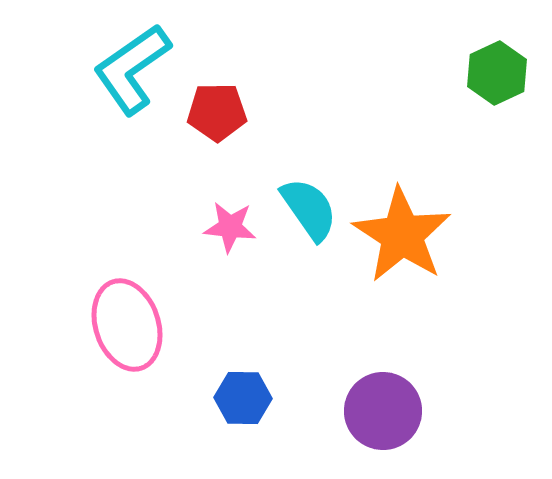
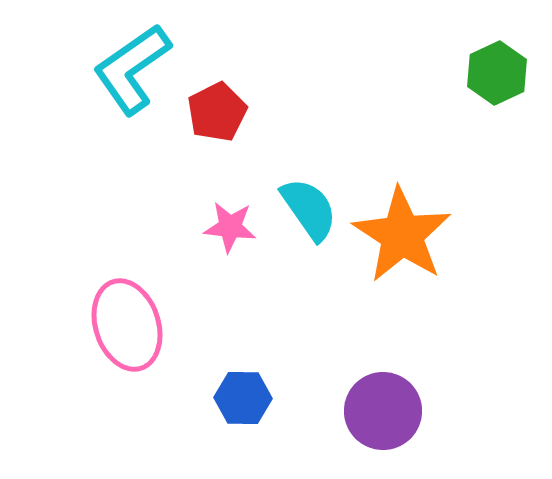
red pentagon: rotated 26 degrees counterclockwise
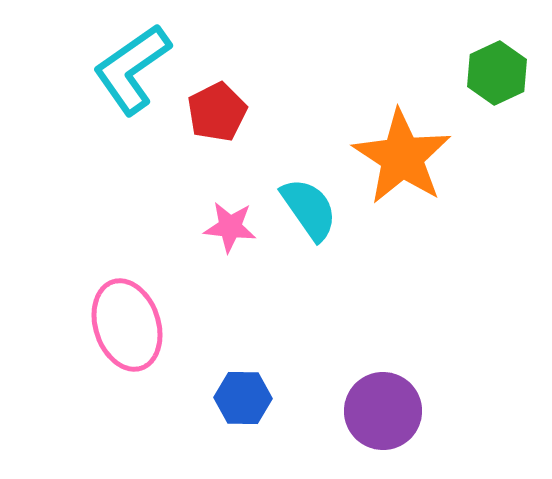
orange star: moved 78 px up
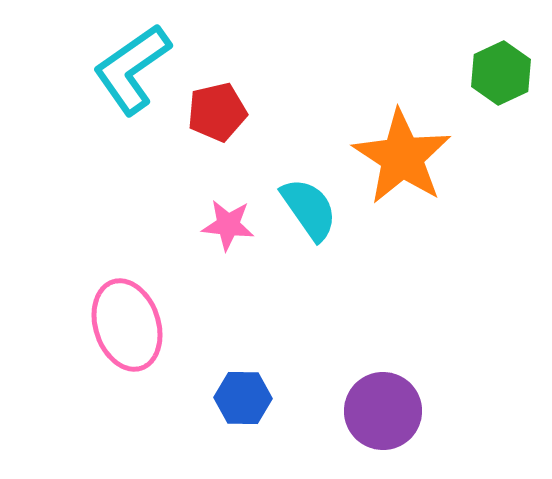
green hexagon: moved 4 px right
red pentagon: rotated 14 degrees clockwise
pink star: moved 2 px left, 2 px up
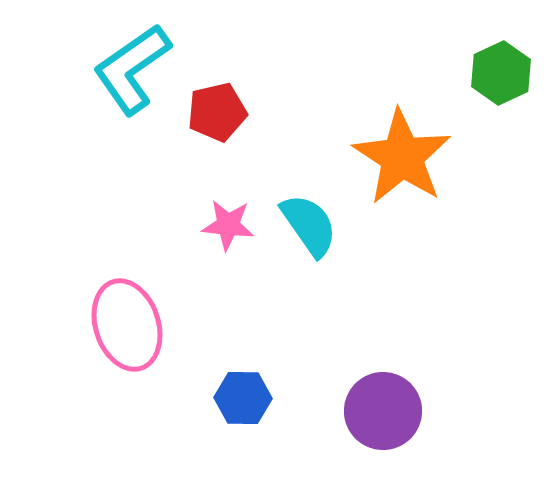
cyan semicircle: moved 16 px down
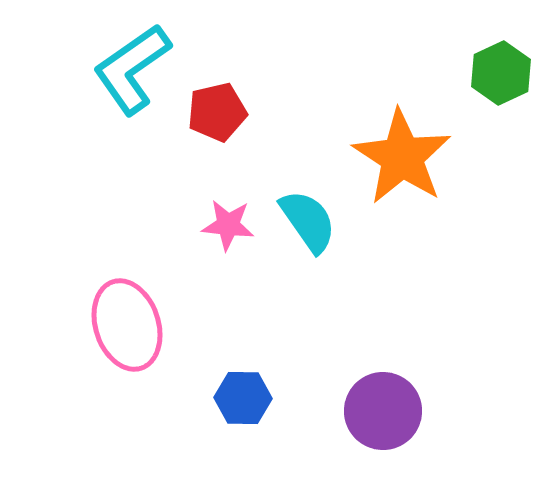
cyan semicircle: moved 1 px left, 4 px up
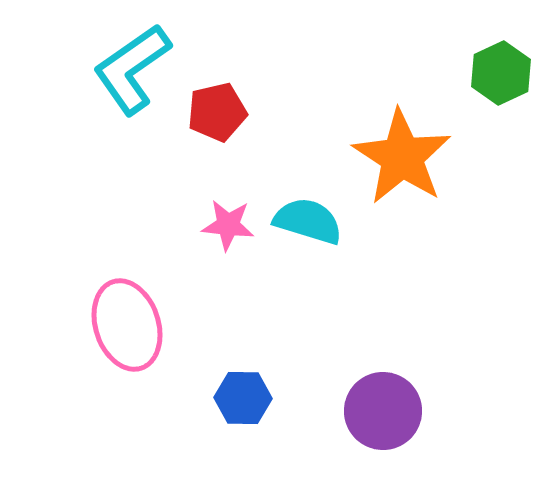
cyan semicircle: rotated 38 degrees counterclockwise
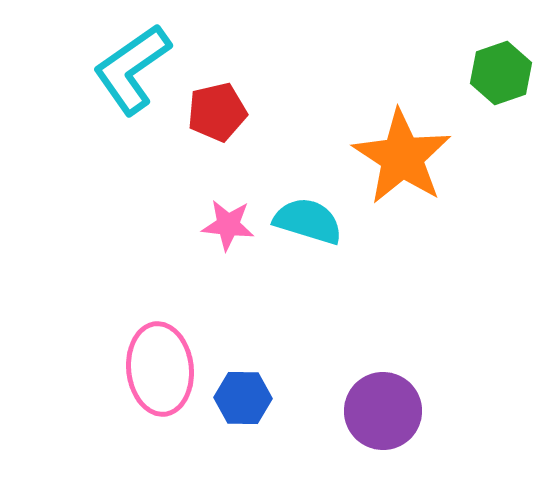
green hexagon: rotated 6 degrees clockwise
pink ellipse: moved 33 px right, 44 px down; rotated 12 degrees clockwise
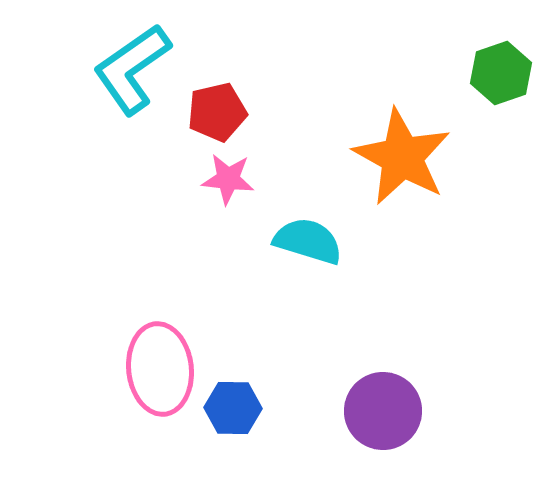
orange star: rotated 4 degrees counterclockwise
cyan semicircle: moved 20 px down
pink star: moved 46 px up
blue hexagon: moved 10 px left, 10 px down
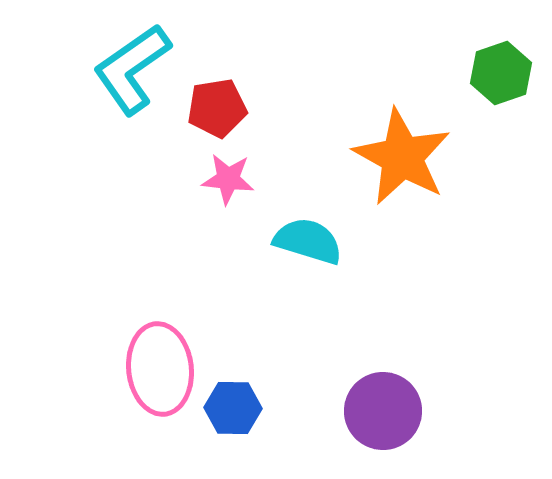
red pentagon: moved 4 px up; rotated 4 degrees clockwise
